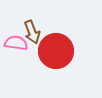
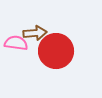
brown arrow: moved 3 px right, 1 px down; rotated 75 degrees counterclockwise
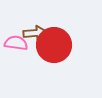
red circle: moved 2 px left, 6 px up
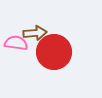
red circle: moved 7 px down
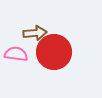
pink semicircle: moved 11 px down
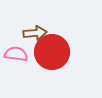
red circle: moved 2 px left
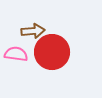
brown arrow: moved 2 px left, 2 px up
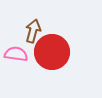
brown arrow: rotated 70 degrees counterclockwise
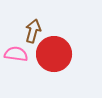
red circle: moved 2 px right, 2 px down
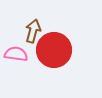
red circle: moved 4 px up
